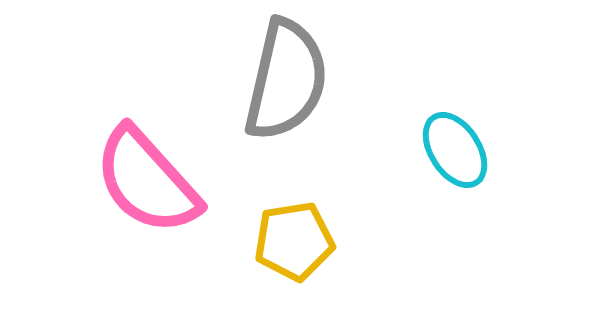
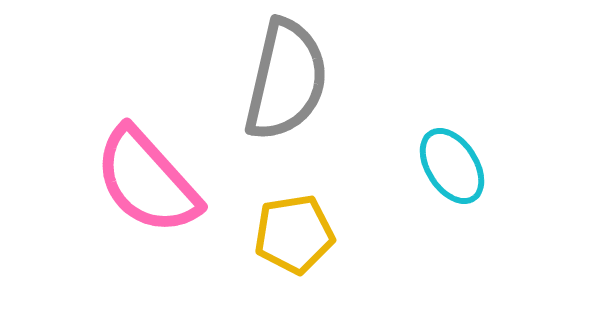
cyan ellipse: moved 3 px left, 16 px down
yellow pentagon: moved 7 px up
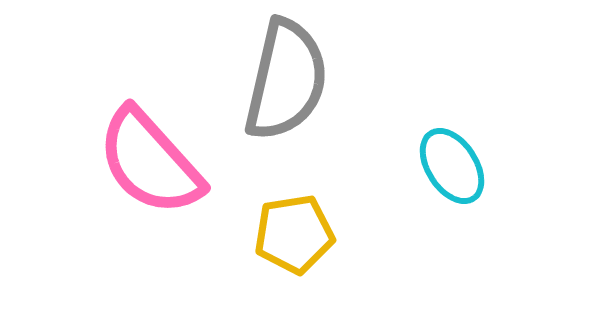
pink semicircle: moved 3 px right, 19 px up
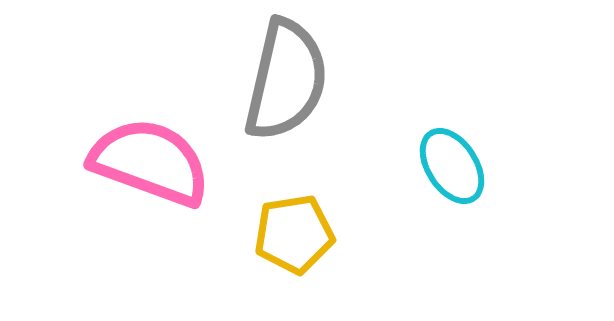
pink semicircle: rotated 152 degrees clockwise
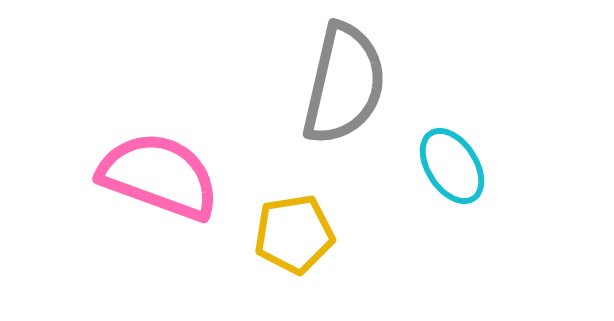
gray semicircle: moved 58 px right, 4 px down
pink semicircle: moved 9 px right, 14 px down
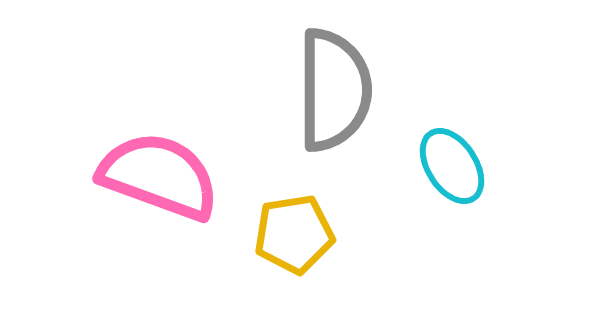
gray semicircle: moved 10 px left, 6 px down; rotated 13 degrees counterclockwise
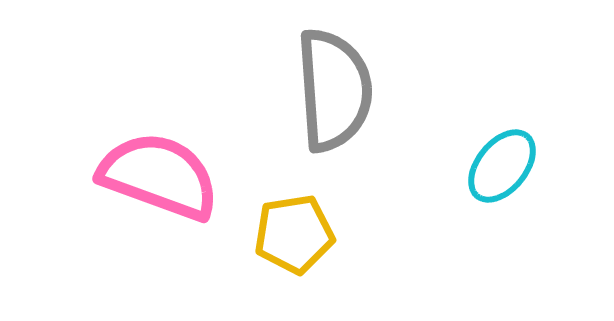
gray semicircle: rotated 4 degrees counterclockwise
cyan ellipse: moved 50 px right; rotated 72 degrees clockwise
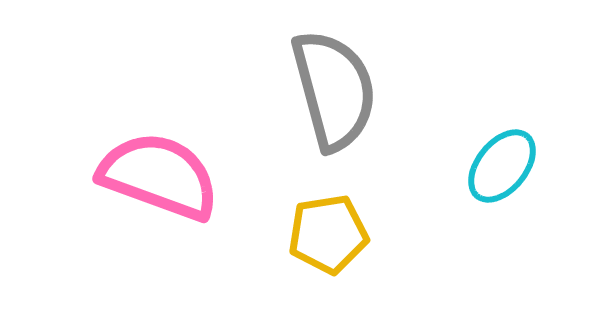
gray semicircle: rotated 11 degrees counterclockwise
yellow pentagon: moved 34 px right
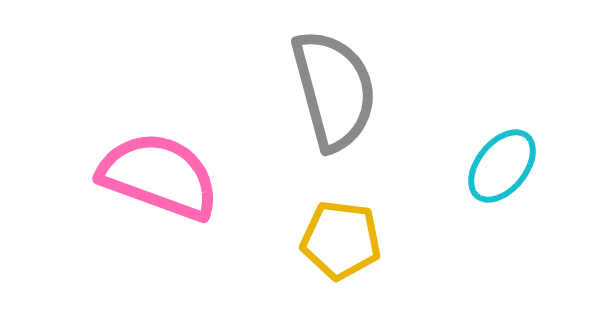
yellow pentagon: moved 13 px right, 6 px down; rotated 16 degrees clockwise
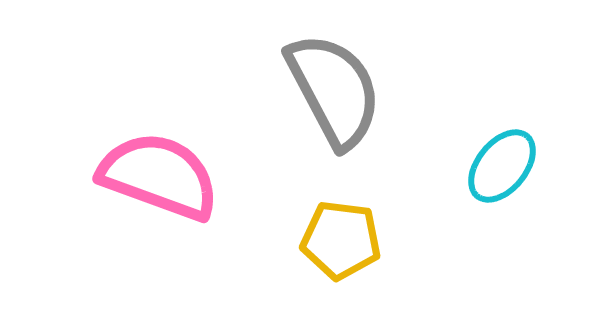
gray semicircle: rotated 13 degrees counterclockwise
